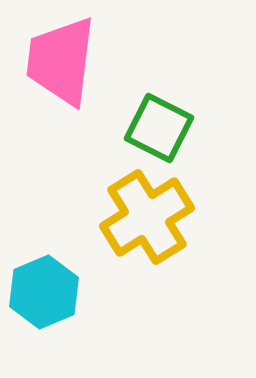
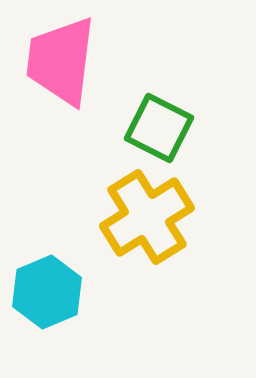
cyan hexagon: moved 3 px right
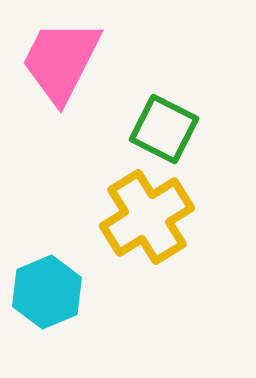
pink trapezoid: rotated 20 degrees clockwise
green square: moved 5 px right, 1 px down
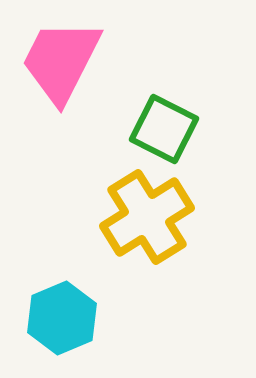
cyan hexagon: moved 15 px right, 26 px down
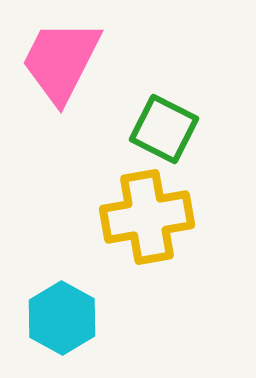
yellow cross: rotated 22 degrees clockwise
cyan hexagon: rotated 8 degrees counterclockwise
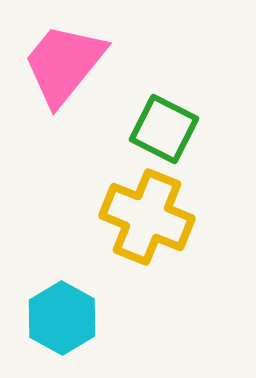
pink trapezoid: moved 3 px right, 3 px down; rotated 12 degrees clockwise
yellow cross: rotated 32 degrees clockwise
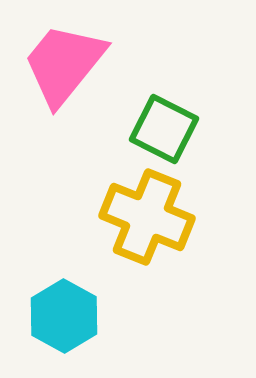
cyan hexagon: moved 2 px right, 2 px up
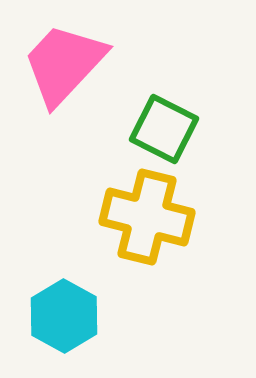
pink trapezoid: rotated 4 degrees clockwise
yellow cross: rotated 8 degrees counterclockwise
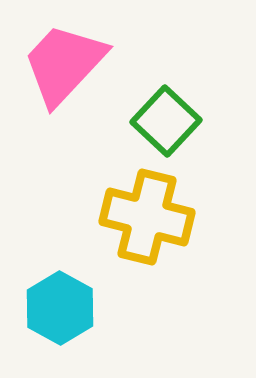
green square: moved 2 px right, 8 px up; rotated 16 degrees clockwise
cyan hexagon: moved 4 px left, 8 px up
